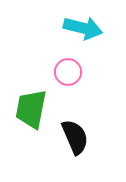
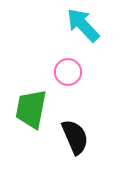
cyan arrow: moved 3 px up; rotated 147 degrees counterclockwise
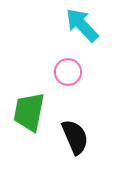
cyan arrow: moved 1 px left
green trapezoid: moved 2 px left, 3 px down
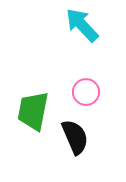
pink circle: moved 18 px right, 20 px down
green trapezoid: moved 4 px right, 1 px up
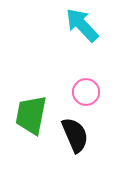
green trapezoid: moved 2 px left, 4 px down
black semicircle: moved 2 px up
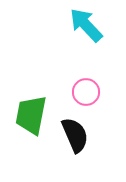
cyan arrow: moved 4 px right
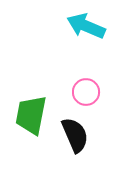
cyan arrow: moved 1 px down; rotated 24 degrees counterclockwise
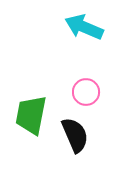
cyan arrow: moved 2 px left, 1 px down
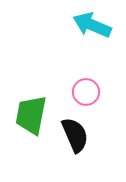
cyan arrow: moved 8 px right, 2 px up
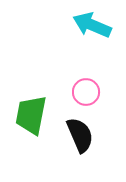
black semicircle: moved 5 px right
